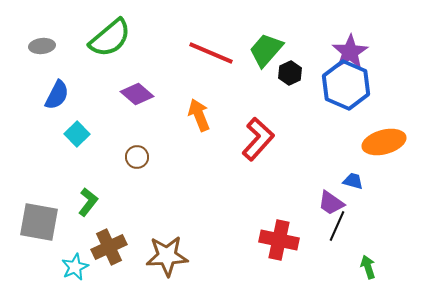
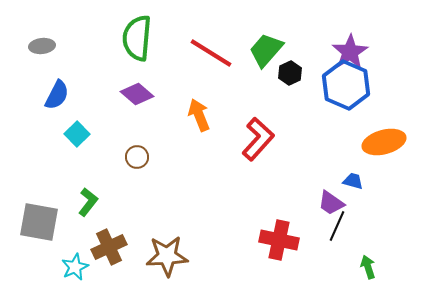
green semicircle: moved 27 px right; rotated 135 degrees clockwise
red line: rotated 9 degrees clockwise
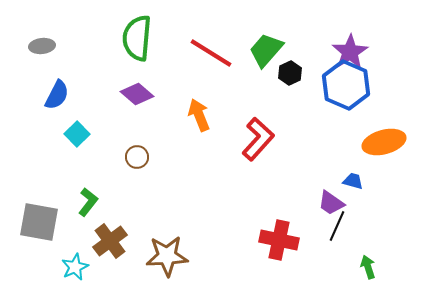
brown cross: moved 1 px right, 6 px up; rotated 12 degrees counterclockwise
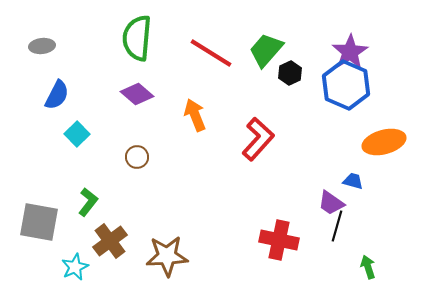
orange arrow: moved 4 px left
black line: rotated 8 degrees counterclockwise
